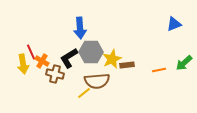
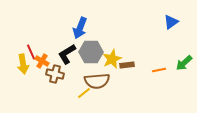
blue triangle: moved 3 px left, 2 px up; rotated 14 degrees counterclockwise
blue arrow: rotated 25 degrees clockwise
black L-shape: moved 2 px left, 4 px up
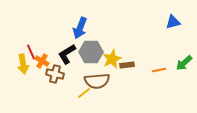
blue triangle: moved 2 px right; rotated 21 degrees clockwise
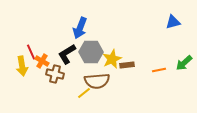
yellow arrow: moved 1 px left, 2 px down
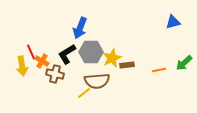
yellow star: moved 1 px up
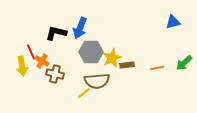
black L-shape: moved 11 px left, 21 px up; rotated 45 degrees clockwise
orange line: moved 2 px left, 2 px up
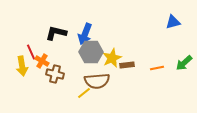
blue arrow: moved 5 px right, 6 px down
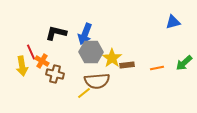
yellow star: rotated 12 degrees counterclockwise
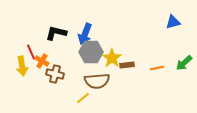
yellow line: moved 1 px left, 5 px down
